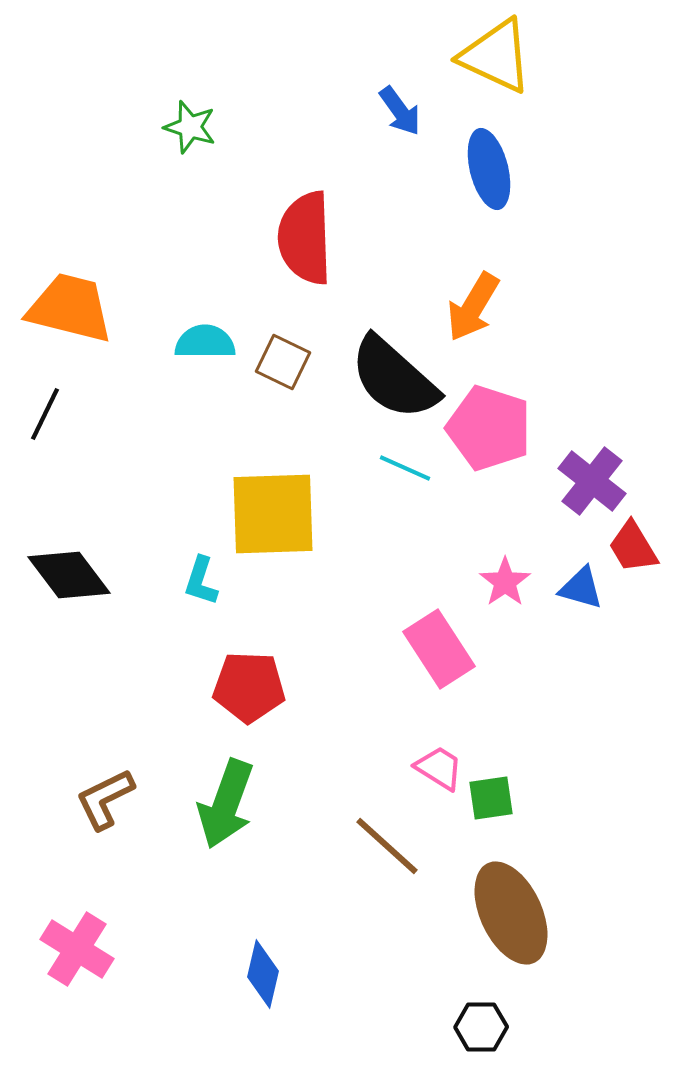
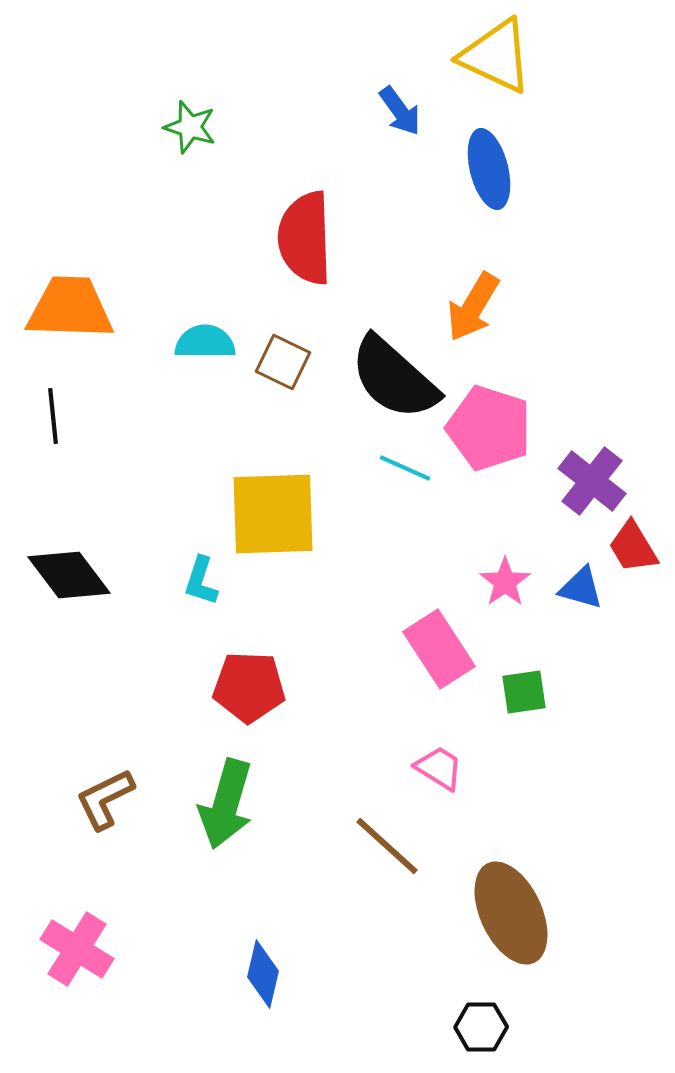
orange trapezoid: rotated 12 degrees counterclockwise
black line: moved 8 px right, 2 px down; rotated 32 degrees counterclockwise
green square: moved 33 px right, 106 px up
green arrow: rotated 4 degrees counterclockwise
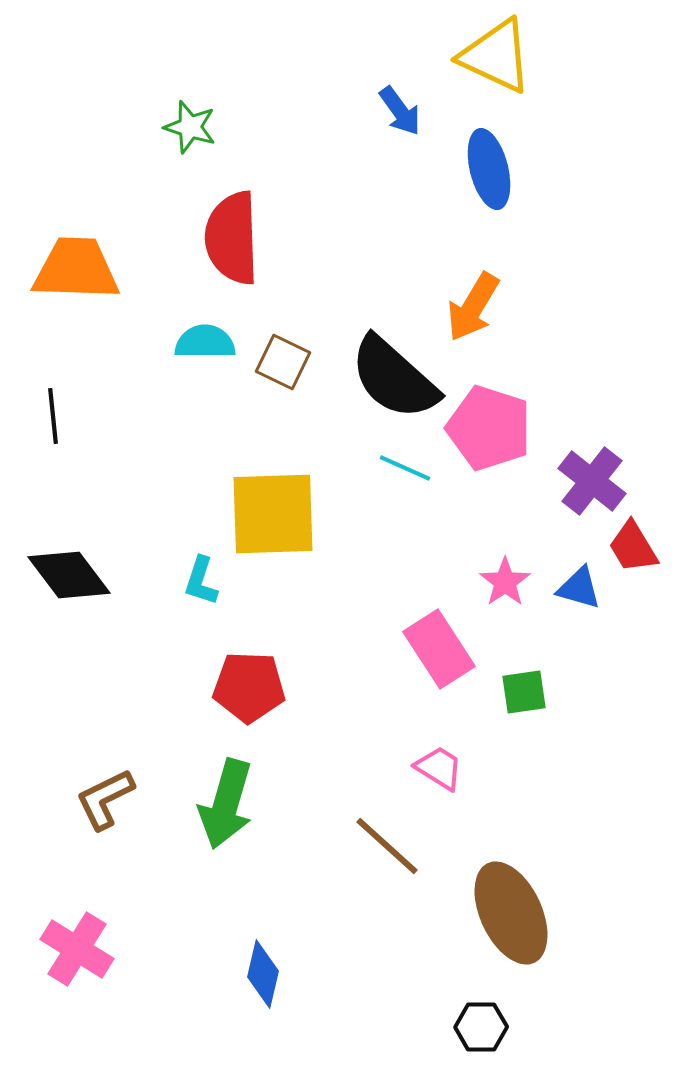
red semicircle: moved 73 px left
orange trapezoid: moved 6 px right, 39 px up
blue triangle: moved 2 px left
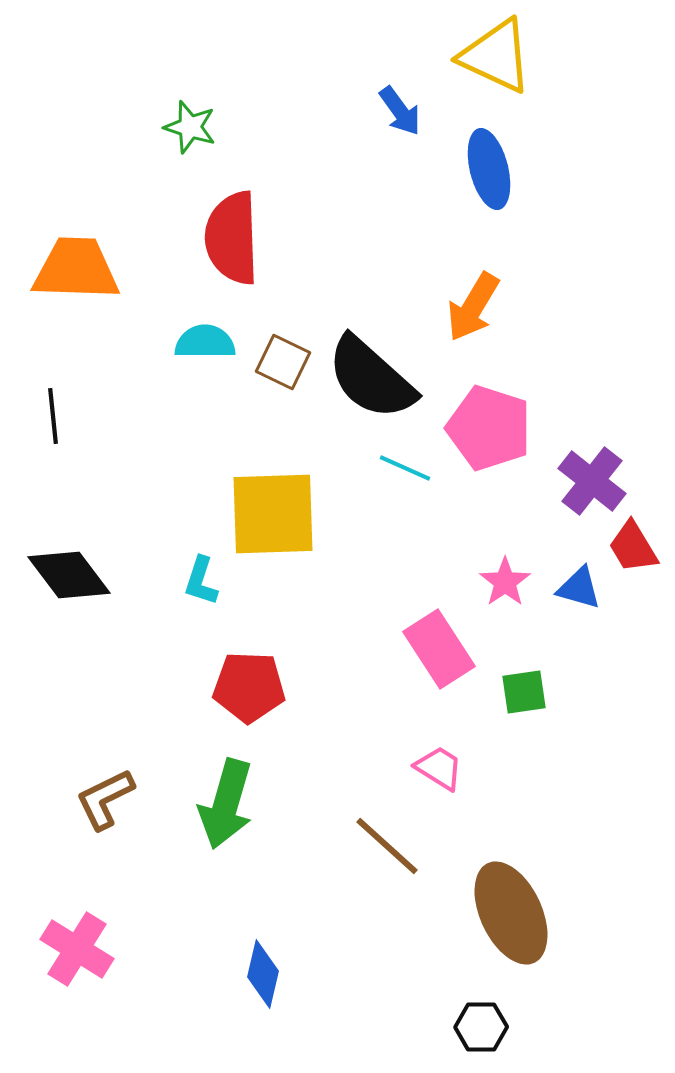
black semicircle: moved 23 px left
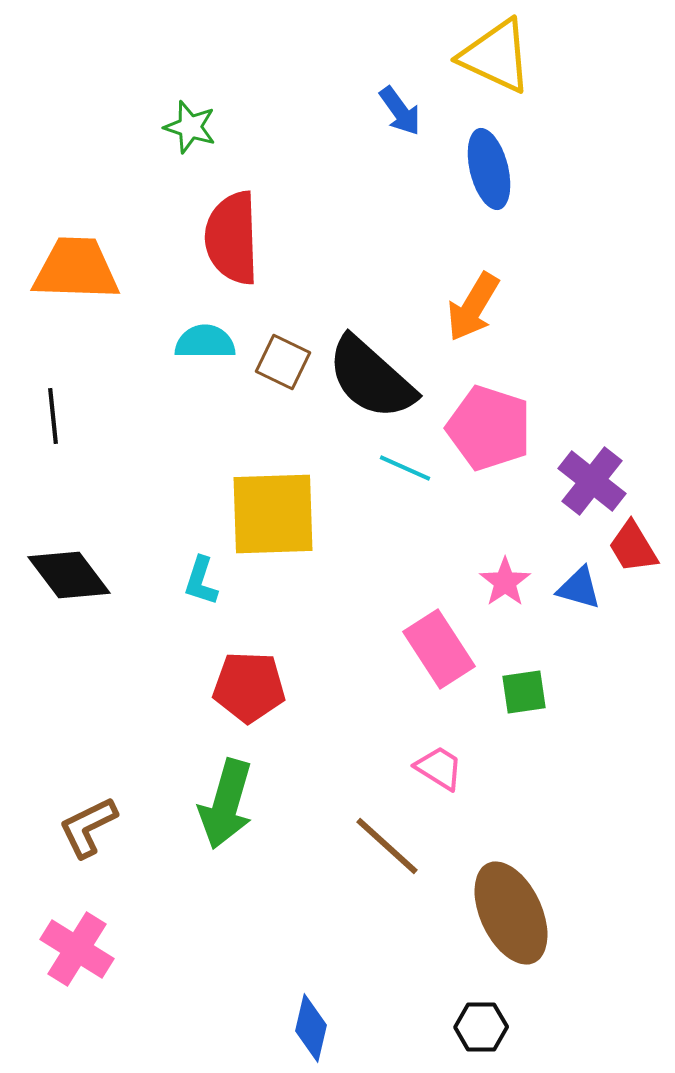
brown L-shape: moved 17 px left, 28 px down
blue diamond: moved 48 px right, 54 px down
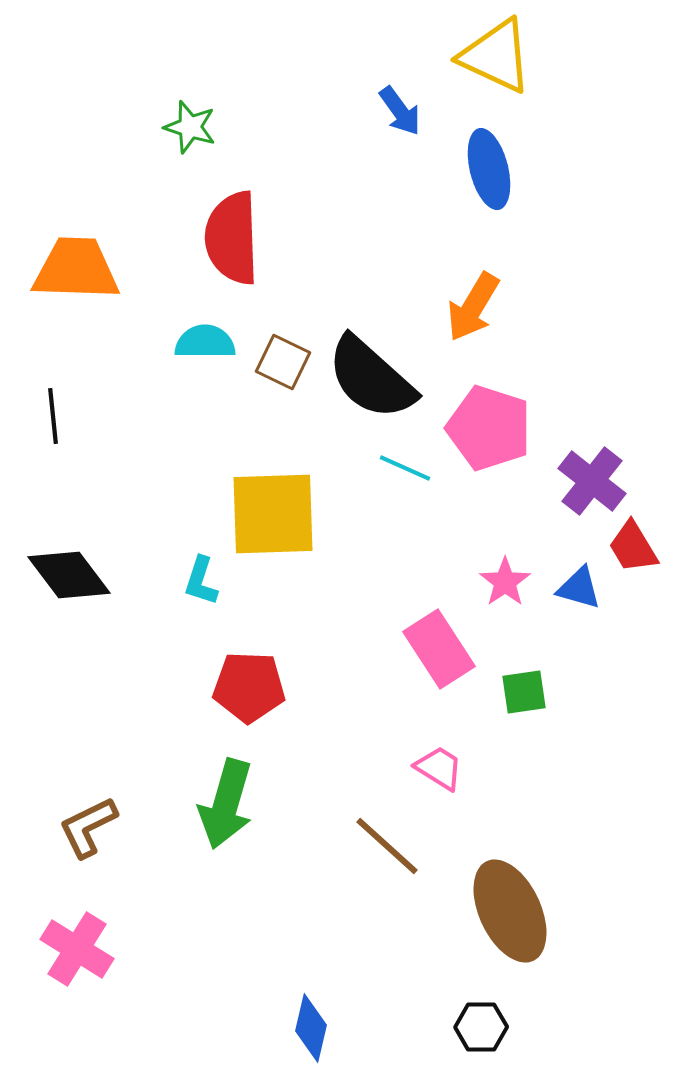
brown ellipse: moved 1 px left, 2 px up
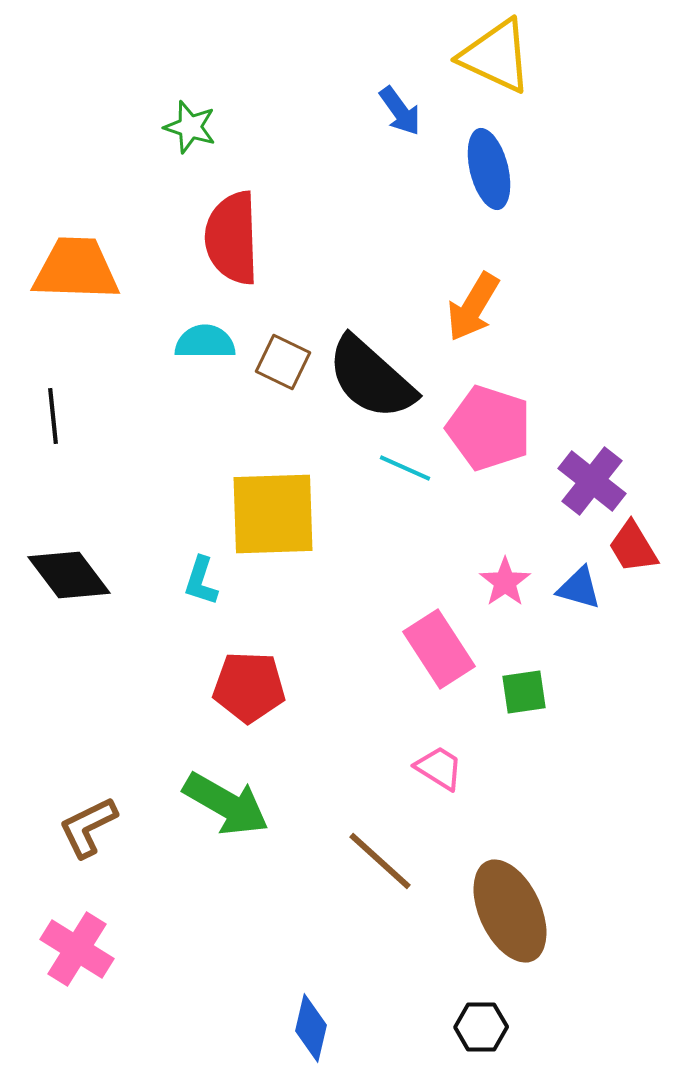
green arrow: rotated 76 degrees counterclockwise
brown line: moved 7 px left, 15 px down
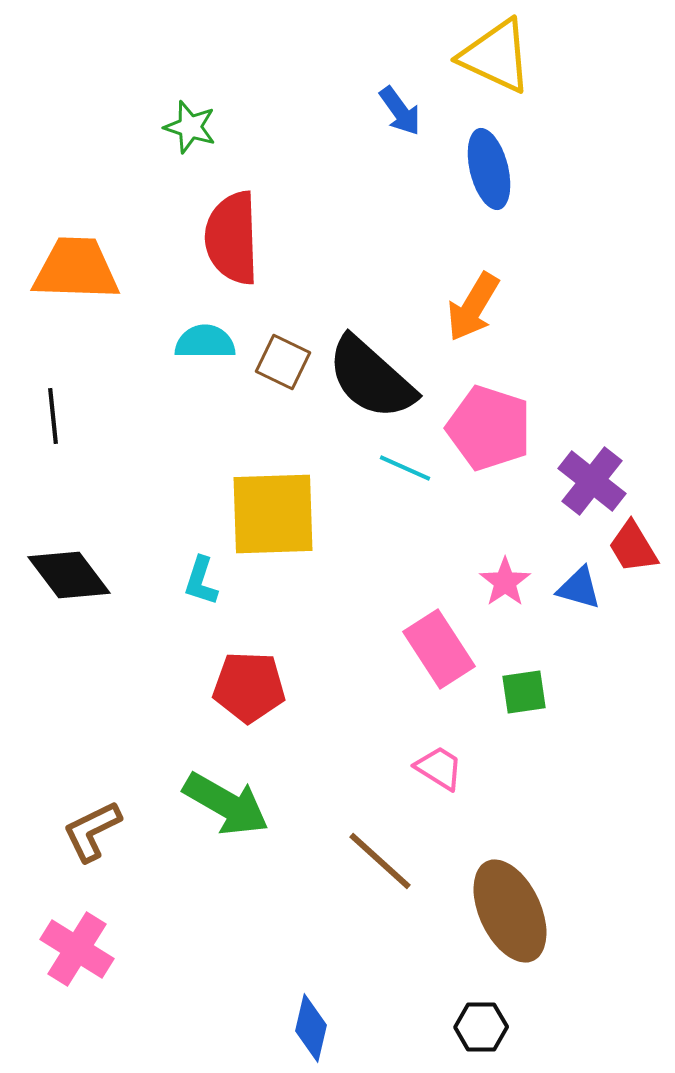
brown L-shape: moved 4 px right, 4 px down
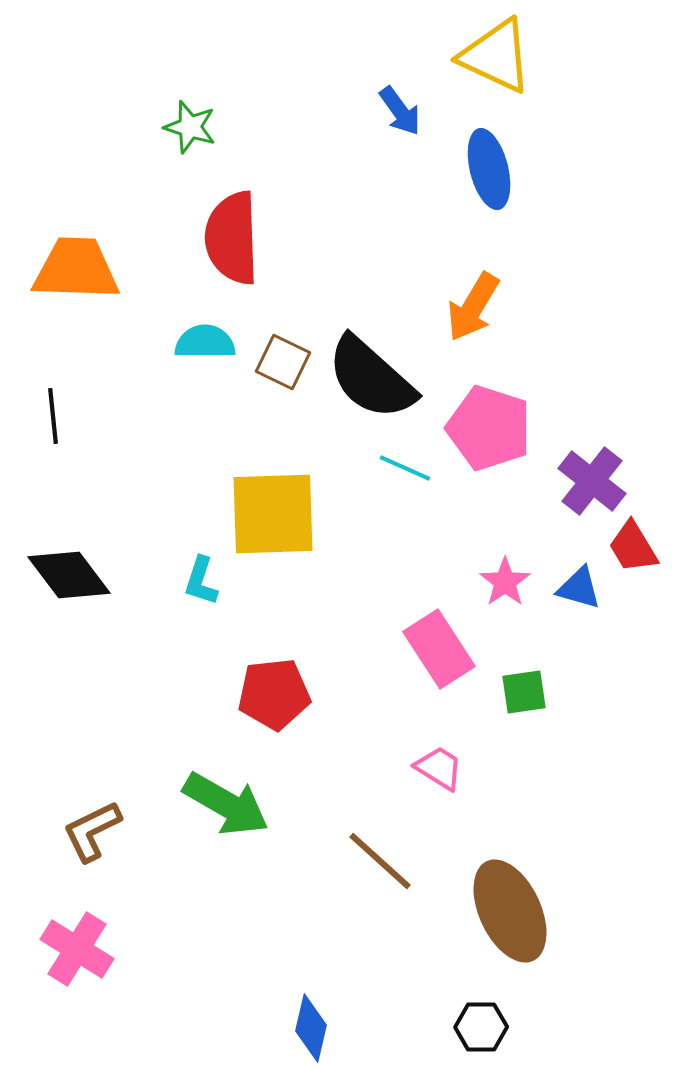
red pentagon: moved 25 px right, 7 px down; rotated 8 degrees counterclockwise
